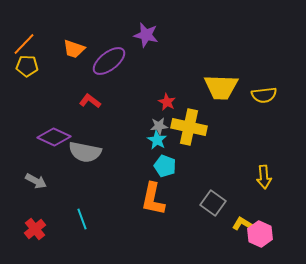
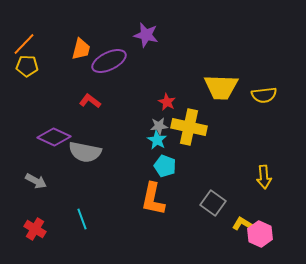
orange trapezoid: moved 7 px right; rotated 95 degrees counterclockwise
purple ellipse: rotated 12 degrees clockwise
red cross: rotated 20 degrees counterclockwise
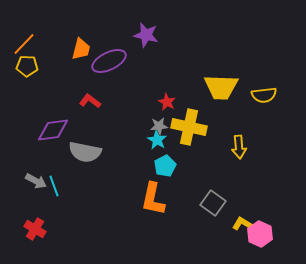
purple diamond: moved 1 px left, 7 px up; rotated 32 degrees counterclockwise
cyan pentagon: rotated 25 degrees clockwise
yellow arrow: moved 25 px left, 30 px up
cyan line: moved 28 px left, 33 px up
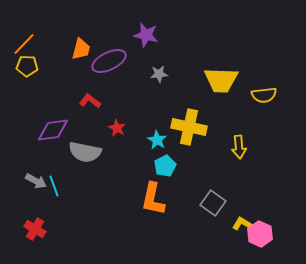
yellow trapezoid: moved 7 px up
red star: moved 50 px left, 26 px down
gray star: moved 52 px up
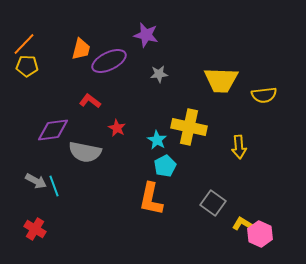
orange L-shape: moved 2 px left
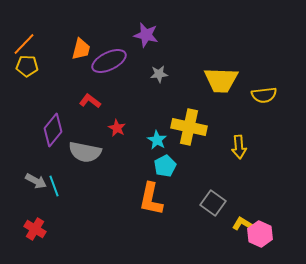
purple diamond: rotated 44 degrees counterclockwise
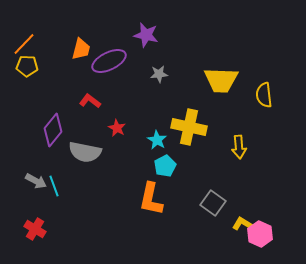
yellow semicircle: rotated 90 degrees clockwise
